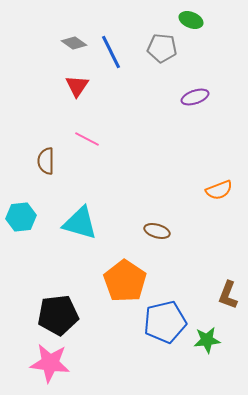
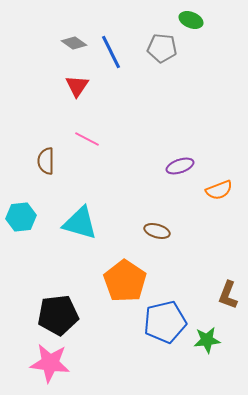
purple ellipse: moved 15 px left, 69 px down
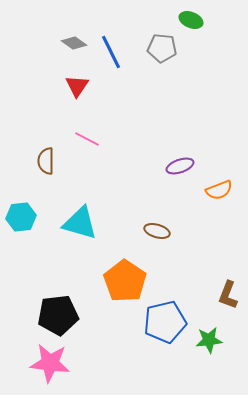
green star: moved 2 px right
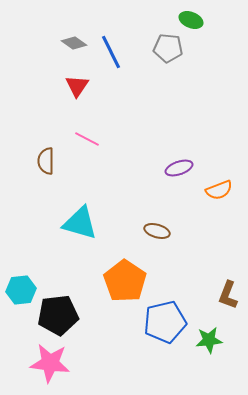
gray pentagon: moved 6 px right
purple ellipse: moved 1 px left, 2 px down
cyan hexagon: moved 73 px down
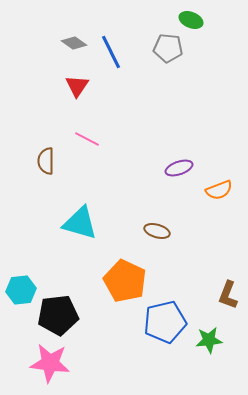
orange pentagon: rotated 9 degrees counterclockwise
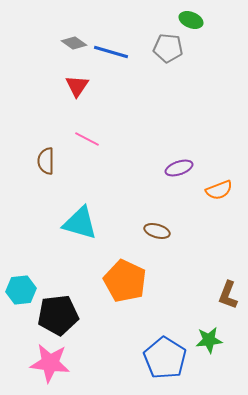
blue line: rotated 48 degrees counterclockwise
blue pentagon: moved 36 px down; rotated 27 degrees counterclockwise
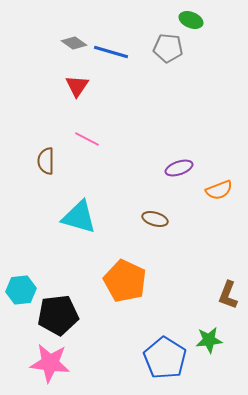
cyan triangle: moved 1 px left, 6 px up
brown ellipse: moved 2 px left, 12 px up
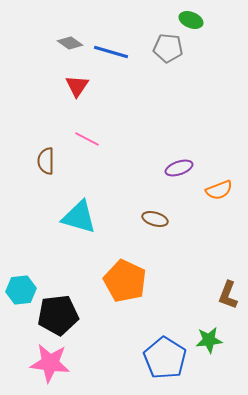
gray diamond: moved 4 px left
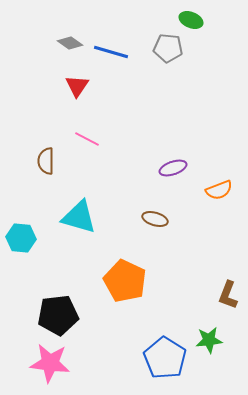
purple ellipse: moved 6 px left
cyan hexagon: moved 52 px up; rotated 12 degrees clockwise
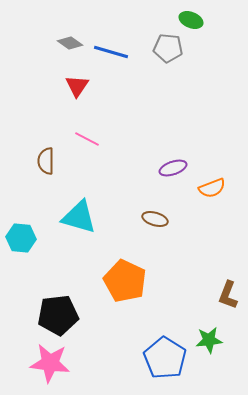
orange semicircle: moved 7 px left, 2 px up
